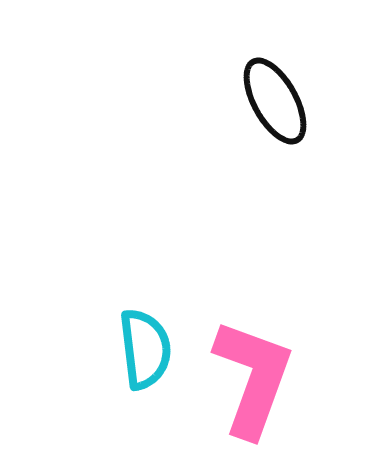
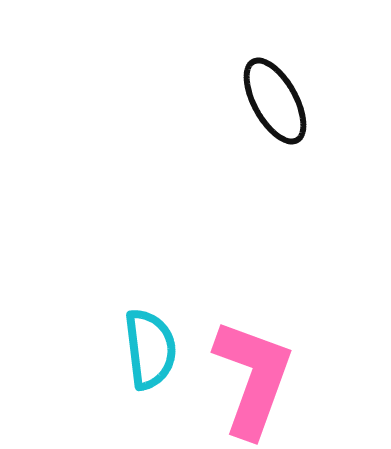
cyan semicircle: moved 5 px right
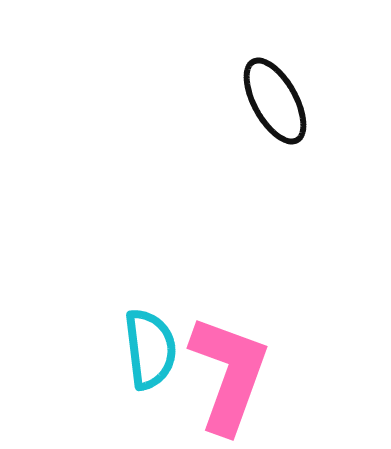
pink L-shape: moved 24 px left, 4 px up
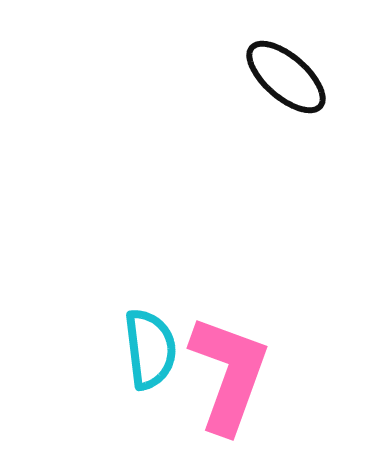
black ellipse: moved 11 px right, 24 px up; rotated 20 degrees counterclockwise
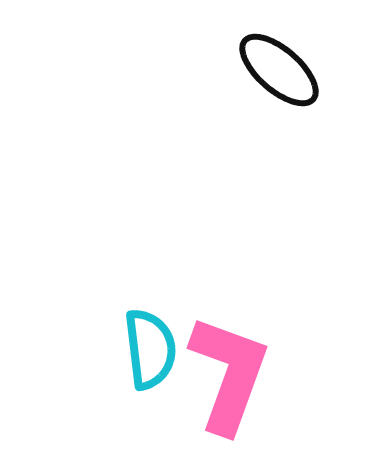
black ellipse: moved 7 px left, 7 px up
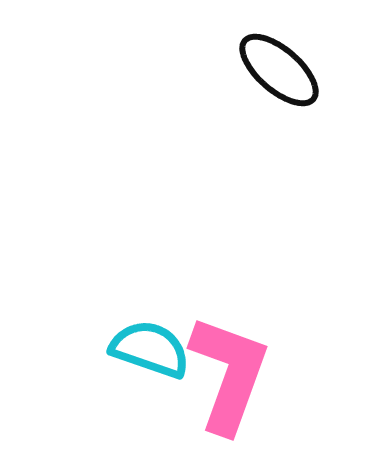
cyan semicircle: rotated 64 degrees counterclockwise
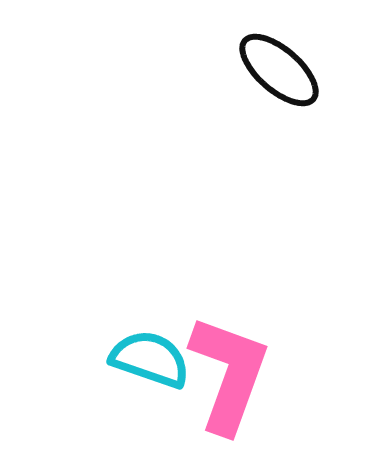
cyan semicircle: moved 10 px down
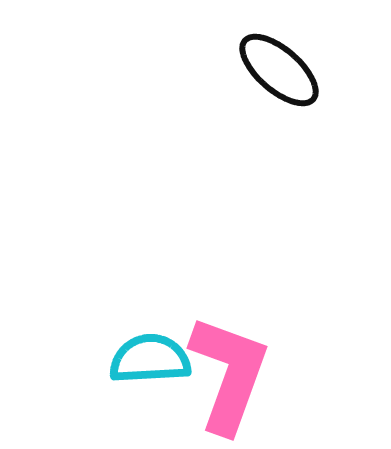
cyan semicircle: rotated 22 degrees counterclockwise
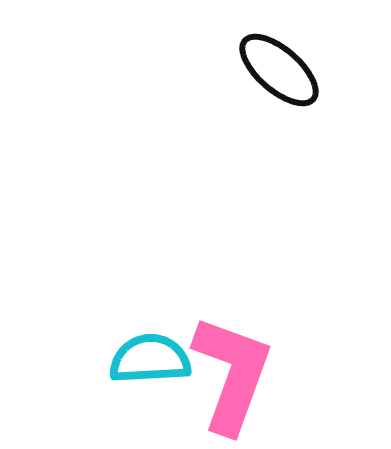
pink L-shape: moved 3 px right
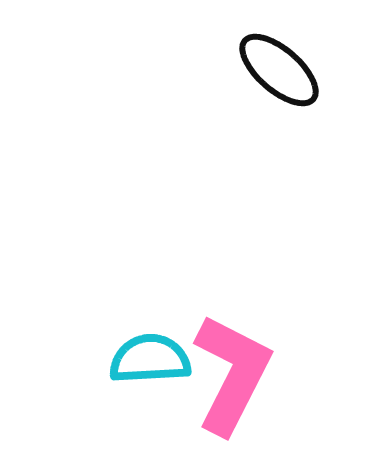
pink L-shape: rotated 7 degrees clockwise
